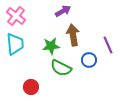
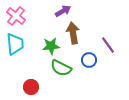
brown arrow: moved 2 px up
purple line: rotated 12 degrees counterclockwise
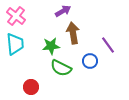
blue circle: moved 1 px right, 1 px down
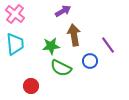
pink cross: moved 1 px left, 2 px up
brown arrow: moved 1 px right, 2 px down
red circle: moved 1 px up
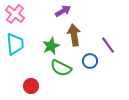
green star: rotated 18 degrees counterclockwise
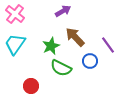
brown arrow: moved 1 px right, 2 px down; rotated 35 degrees counterclockwise
cyan trapezoid: rotated 140 degrees counterclockwise
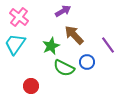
pink cross: moved 4 px right, 3 px down
brown arrow: moved 1 px left, 2 px up
blue circle: moved 3 px left, 1 px down
green semicircle: moved 3 px right
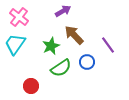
green semicircle: moved 3 px left; rotated 60 degrees counterclockwise
